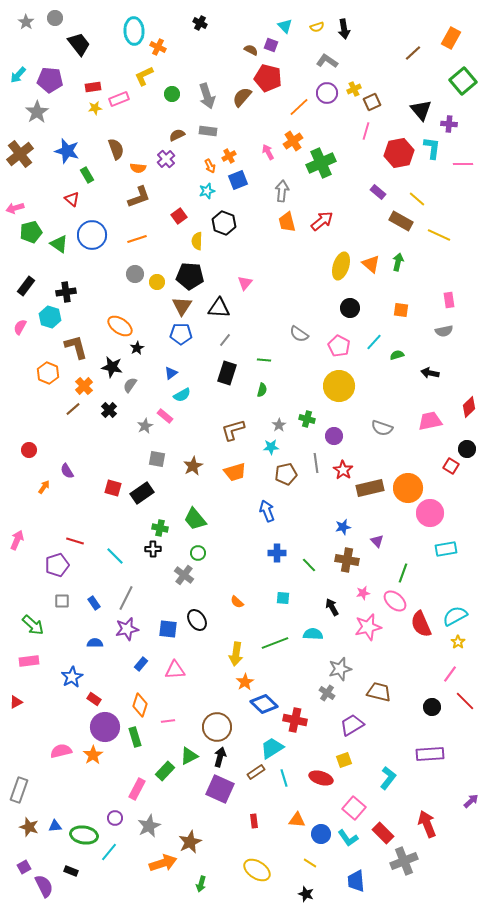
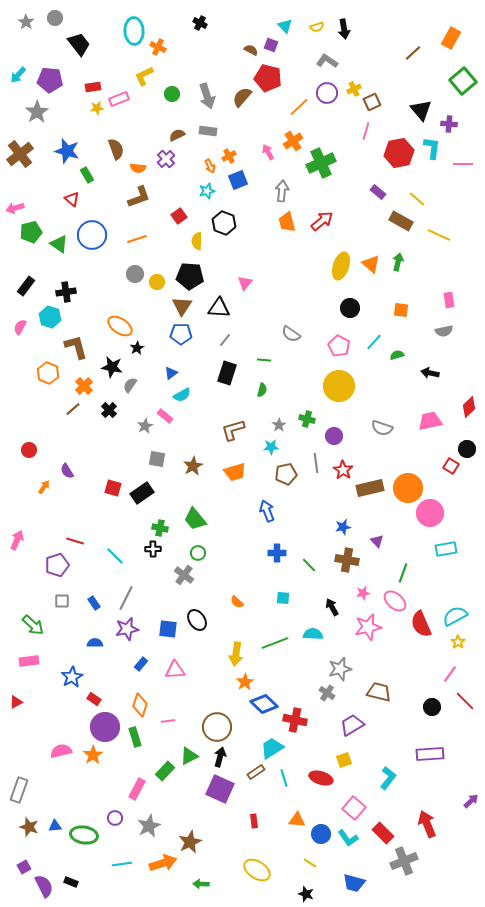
yellow star at (95, 108): moved 2 px right
gray semicircle at (299, 334): moved 8 px left
cyan line at (109, 852): moved 13 px right, 12 px down; rotated 42 degrees clockwise
black rectangle at (71, 871): moved 11 px down
blue trapezoid at (356, 881): moved 2 px left, 2 px down; rotated 70 degrees counterclockwise
green arrow at (201, 884): rotated 77 degrees clockwise
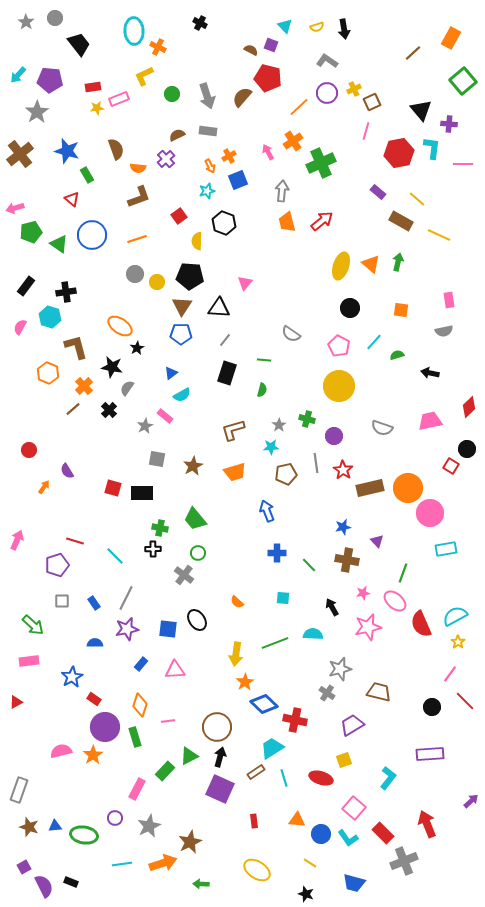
gray semicircle at (130, 385): moved 3 px left, 3 px down
black rectangle at (142, 493): rotated 35 degrees clockwise
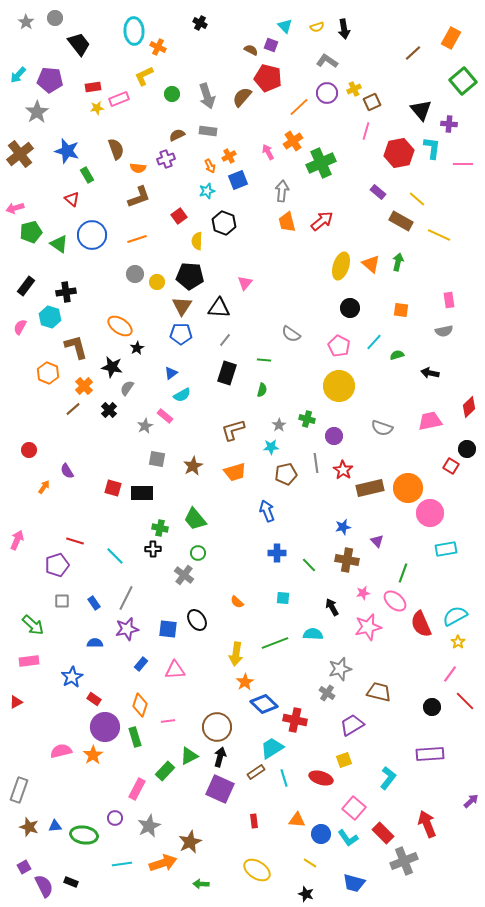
purple cross at (166, 159): rotated 24 degrees clockwise
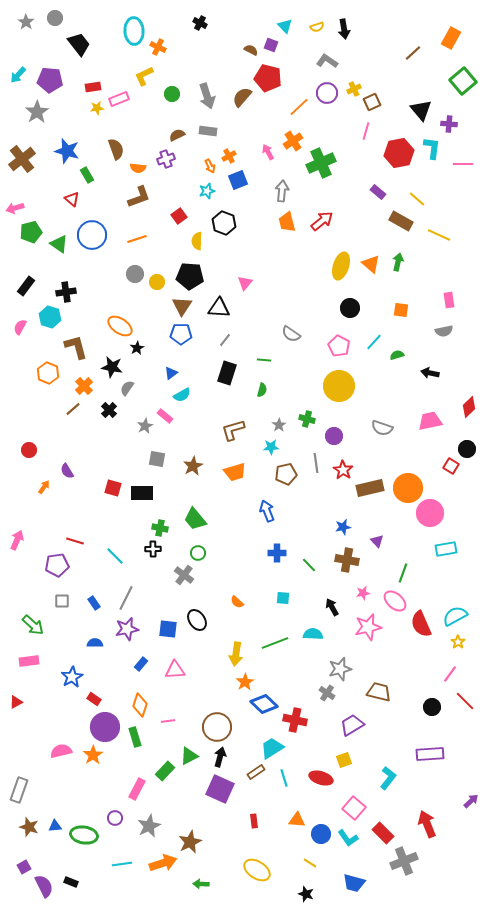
brown cross at (20, 154): moved 2 px right, 5 px down
purple pentagon at (57, 565): rotated 10 degrees clockwise
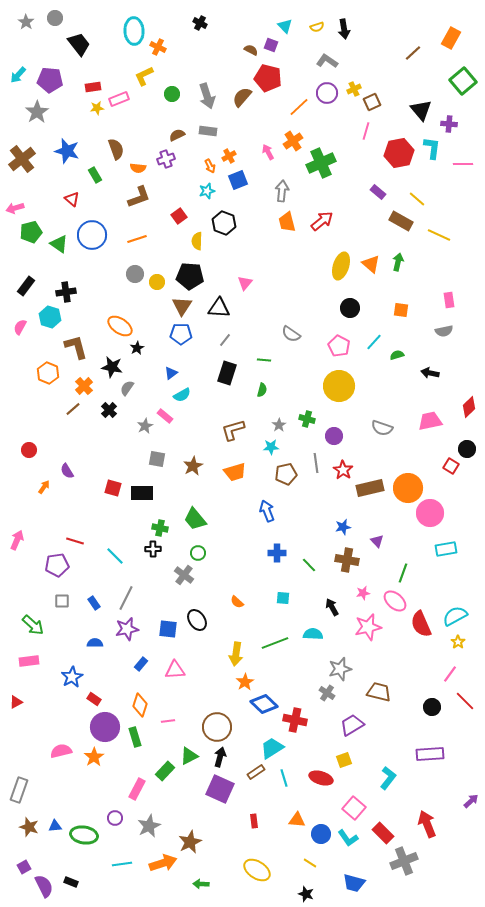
green rectangle at (87, 175): moved 8 px right
orange star at (93, 755): moved 1 px right, 2 px down
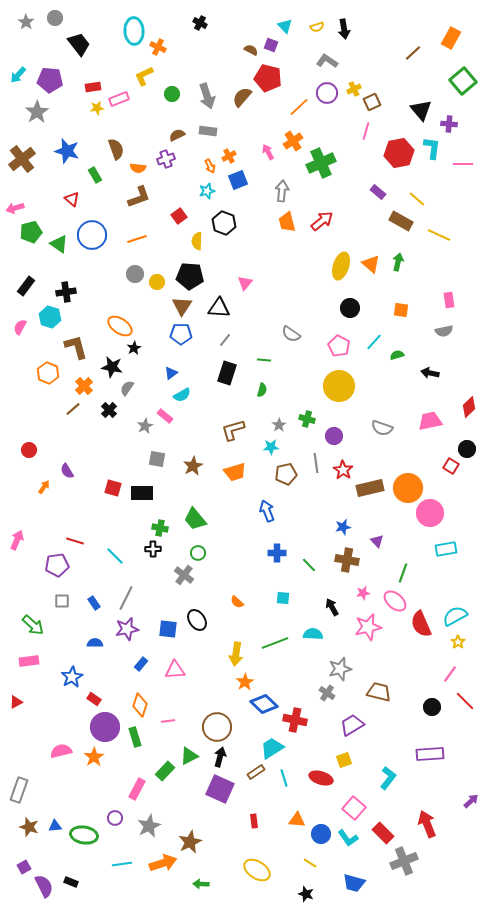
black star at (137, 348): moved 3 px left
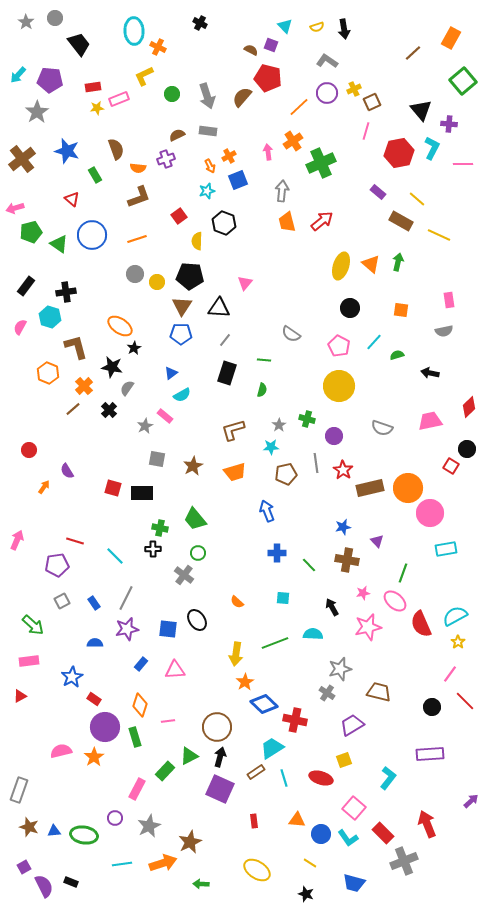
cyan L-shape at (432, 148): rotated 20 degrees clockwise
pink arrow at (268, 152): rotated 21 degrees clockwise
gray square at (62, 601): rotated 28 degrees counterclockwise
red triangle at (16, 702): moved 4 px right, 6 px up
blue triangle at (55, 826): moved 1 px left, 5 px down
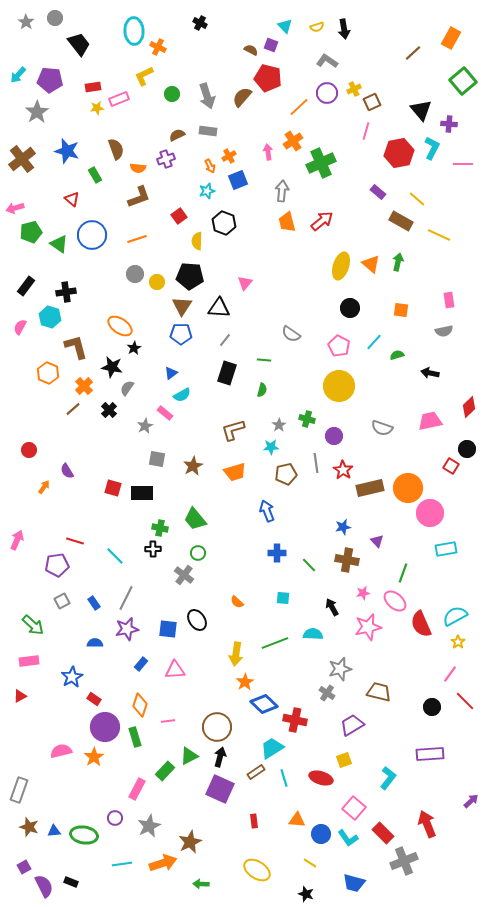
pink rectangle at (165, 416): moved 3 px up
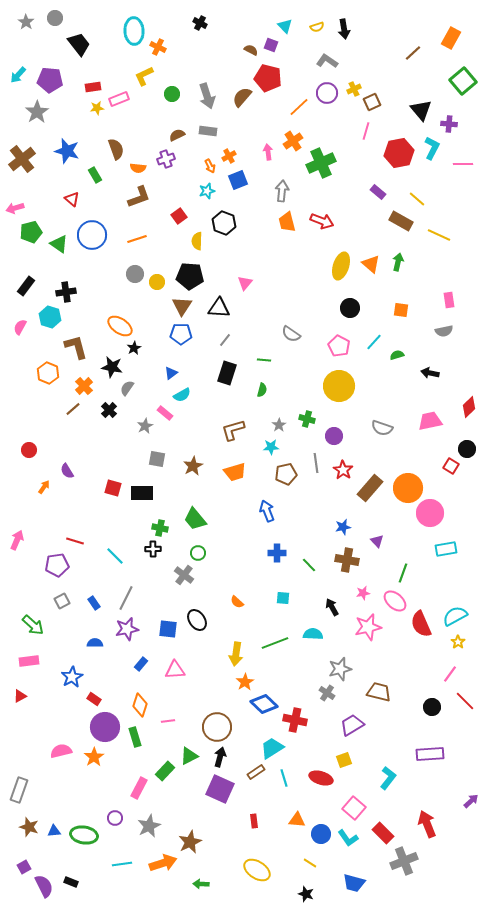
red arrow at (322, 221): rotated 60 degrees clockwise
brown rectangle at (370, 488): rotated 36 degrees counterclockwise
pink rectangle at (137, 789): moved 2 px right, 1 px up
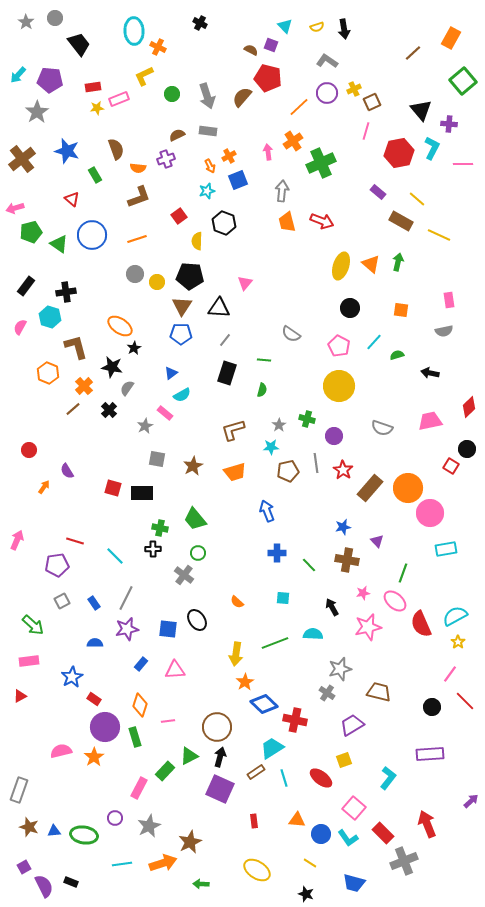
brown pentagon at (286, 474): moved 2 px right, 3 px up
red ellipse at (321, 778): rotated 20 degrees clockwise
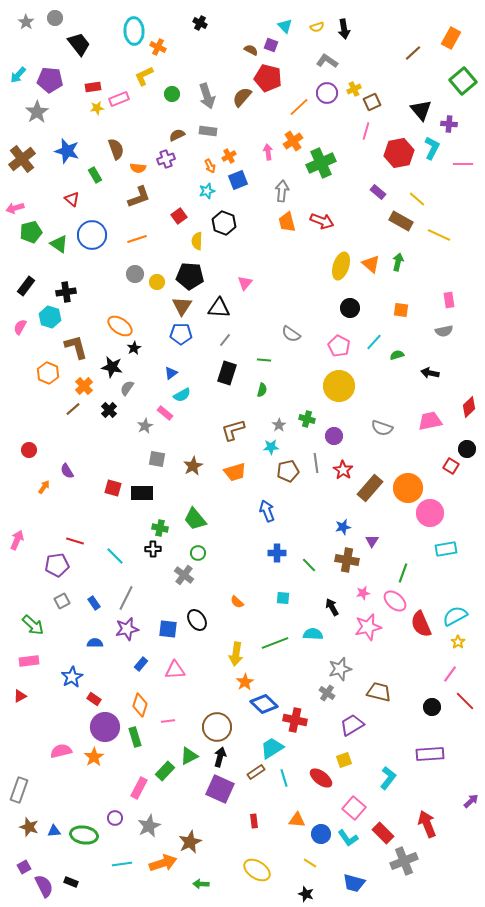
purple triangle at (377, 541): moved 5 px left; rotated 16 degrees clockwise
